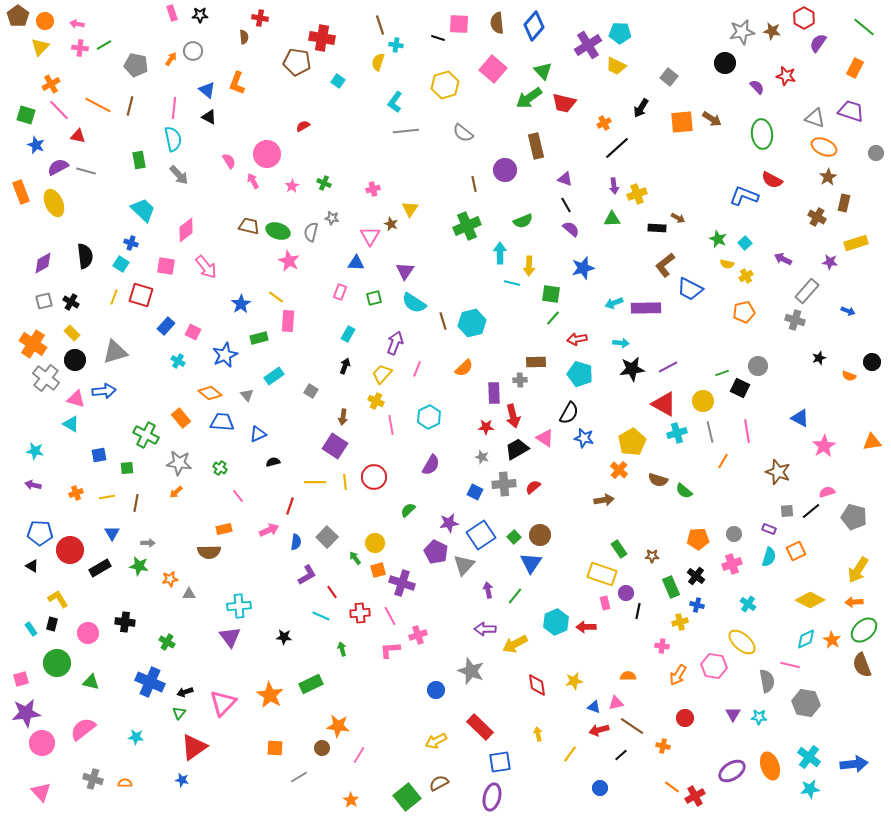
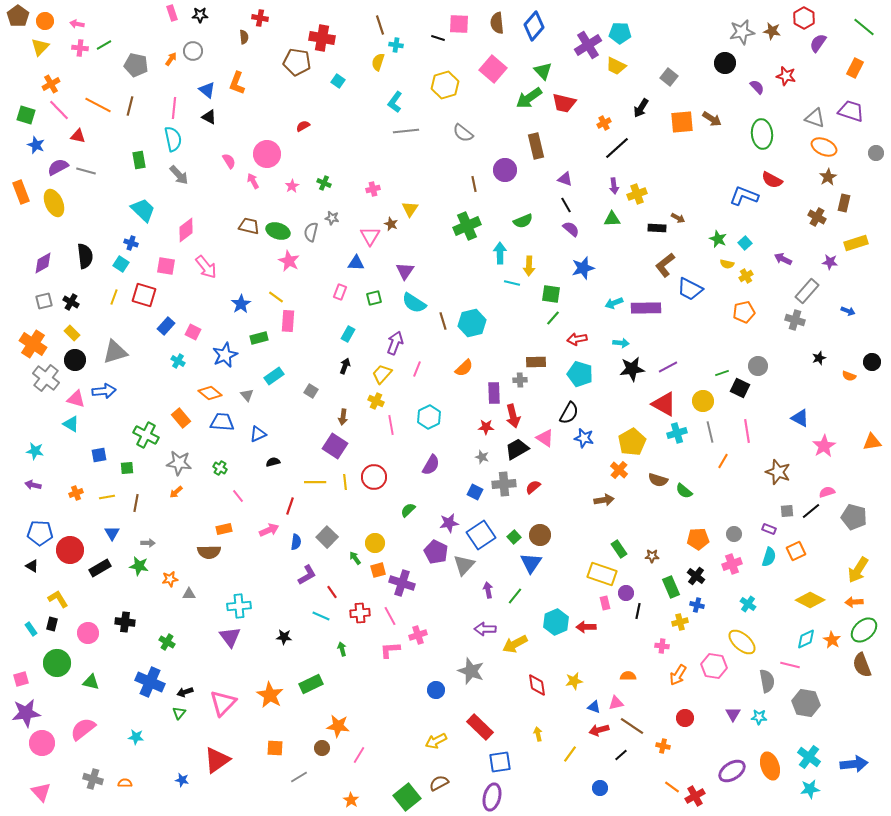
red square at (141, 295): moved 3 px right
red triangle at (194, 747): moved 23 px right, 13 px down
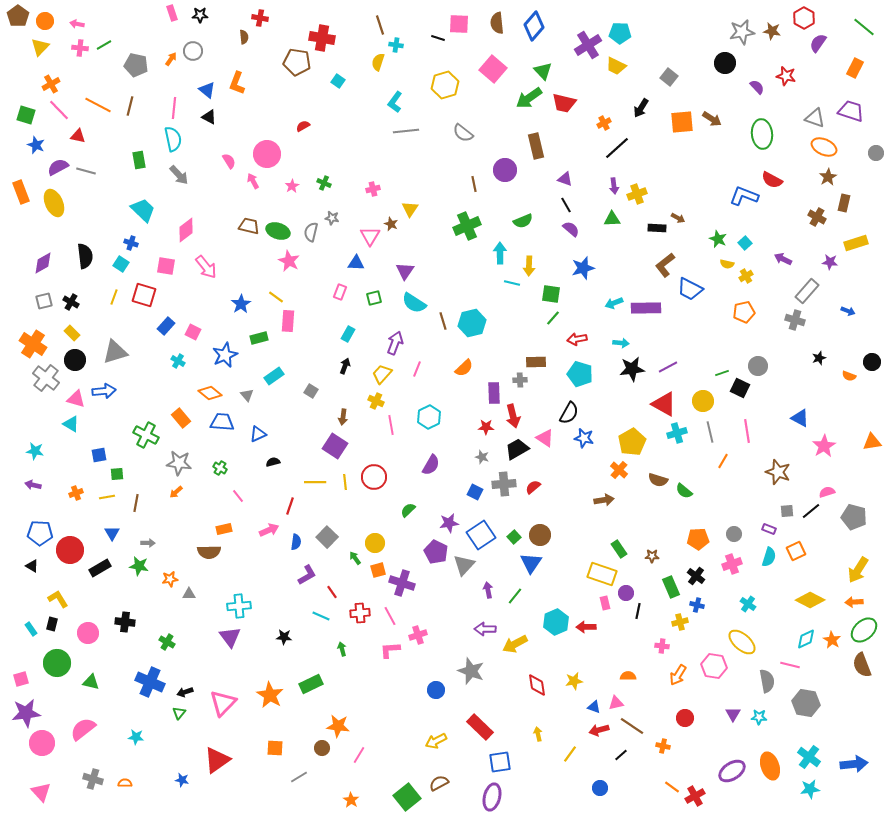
green square at (127, 468): moved 10 px left, 6 px down
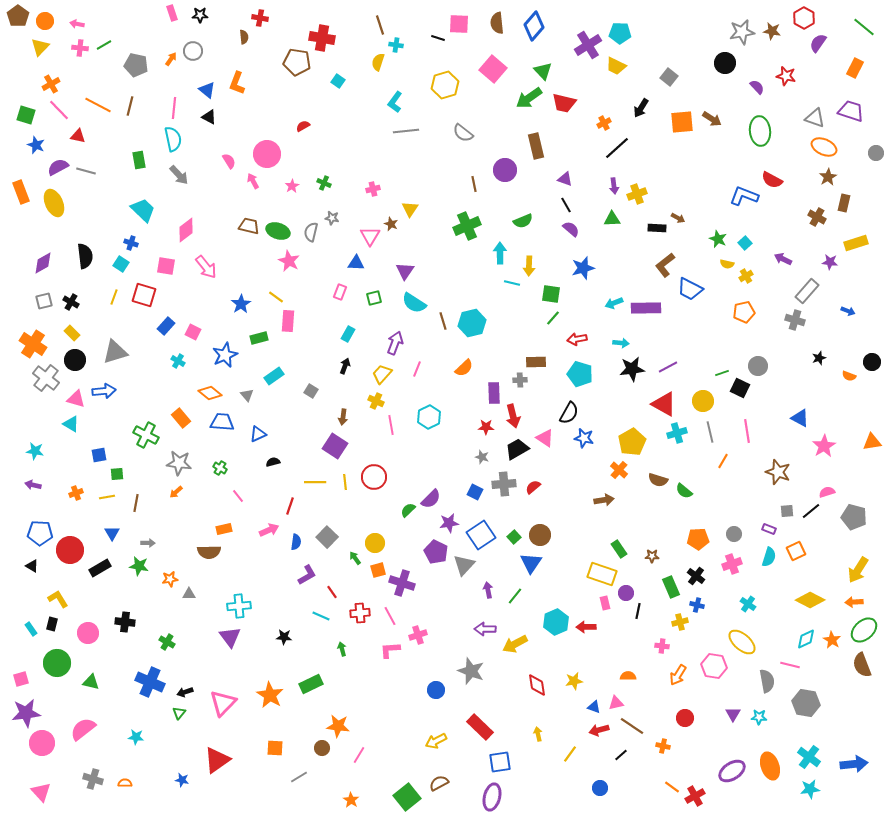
green ellipse at (762, 134): moved 2 px left, 3 px up
purple semicircle at (431, 465): moved 34 px down; rotated 15 degrees clockwise
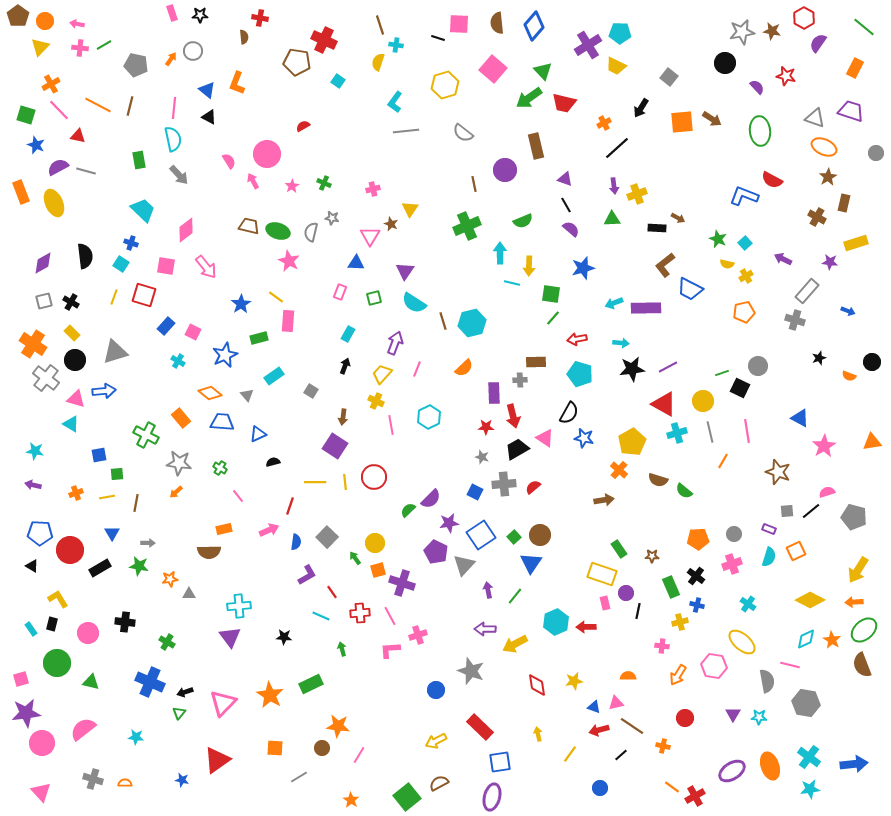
red cross at (322, 38): moved 2 px right, 2 px down; rotated 15 degrees clockwise
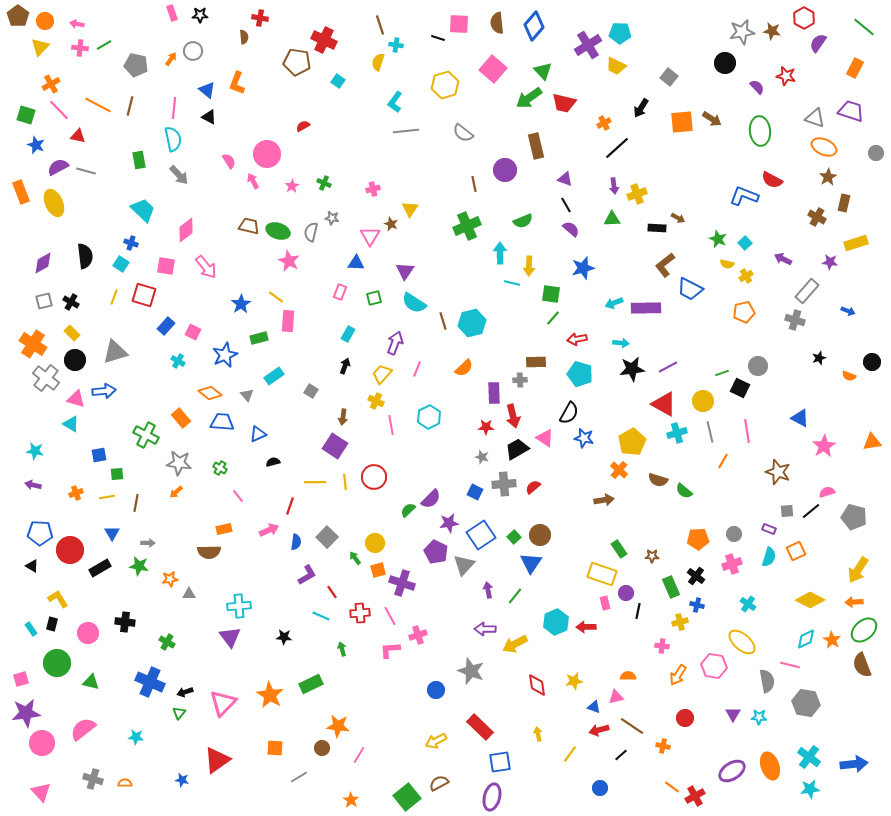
pink triangle at (616, 703): moved 6 px up
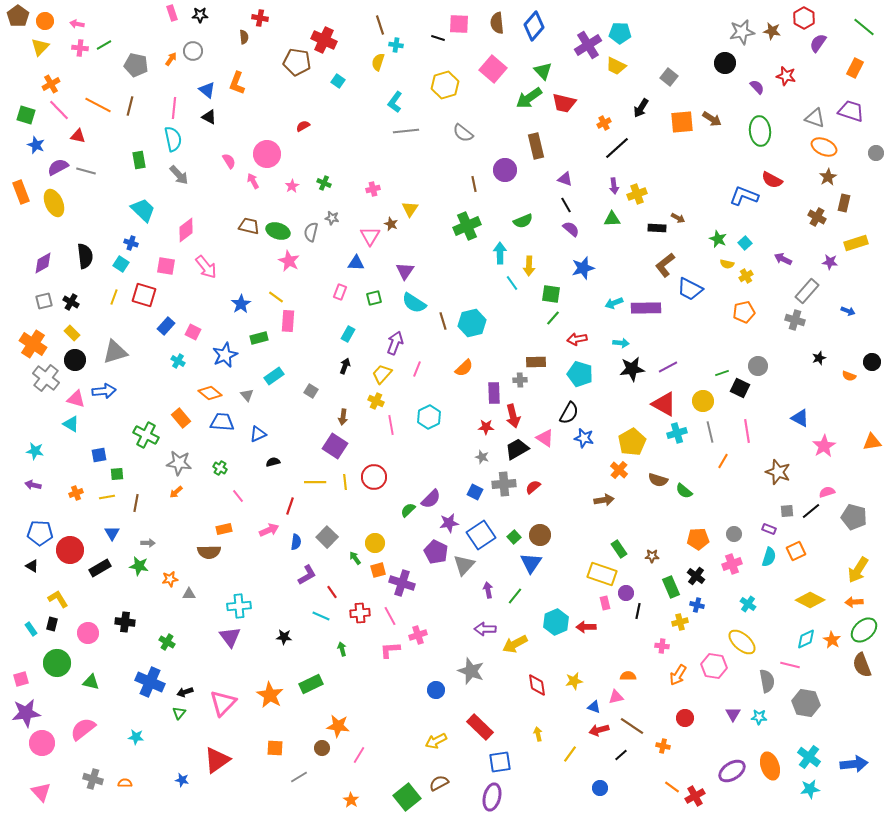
cyan line at (512, 283): rotated 42 degrees clockwise
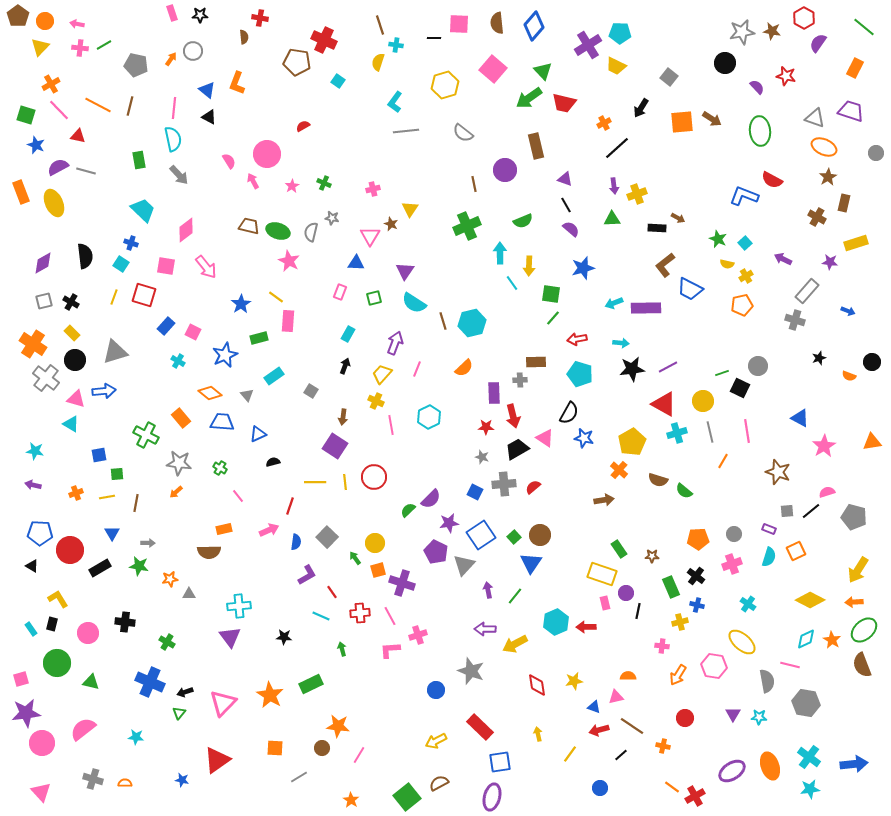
black line at (438, 38): moved 4 px left; rotated 16 degrees counterclockwise
orange pentagon at (744, 312): moved 2 px left, 7 px up
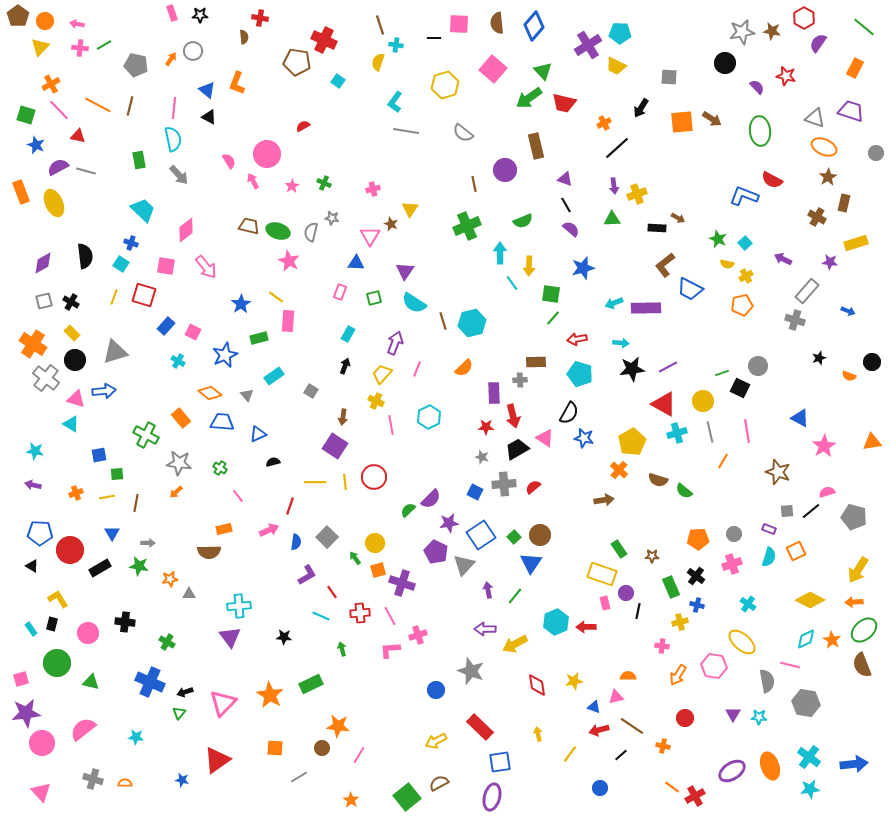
gray square at (669, 77): rotated 36 degrees counterclockwise
gray line at (406, 131): rotated 15 degrees clockwise
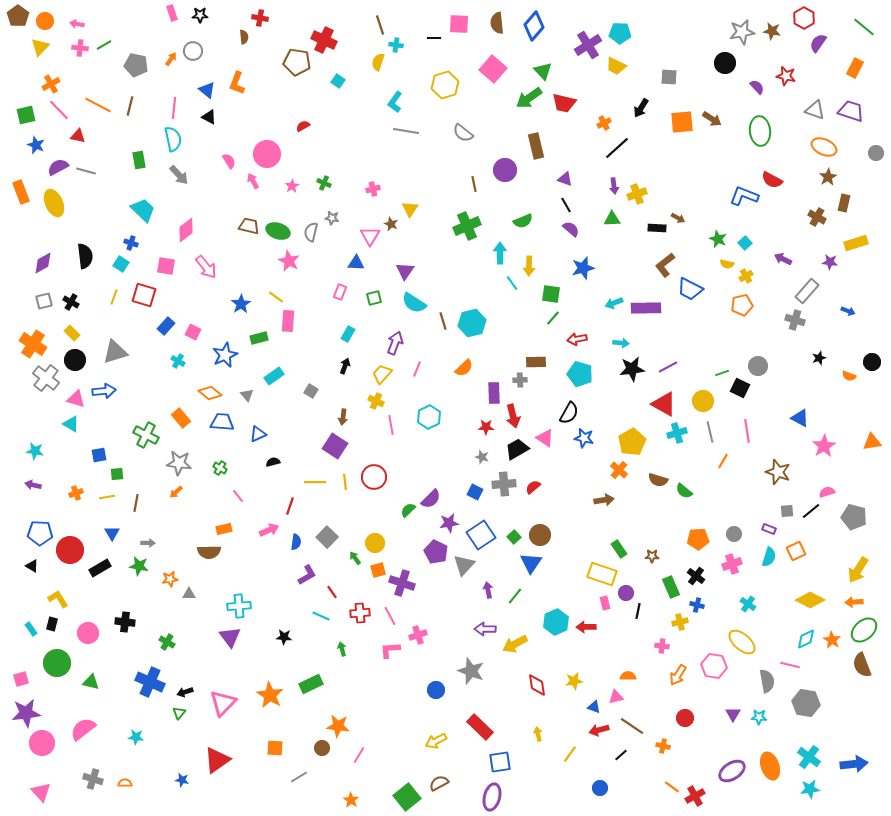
green square at (26, 115): rotated 30 degrees counterclockwise
gray triangle at (815, 118): moved 8 px up
